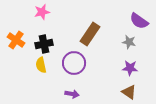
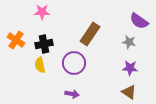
pink star: rotated 14 degrees clockwise
yellow semicircle: moved 1 px left
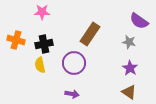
orange cross: rotated 18 degrees counterclockwise
purple star: rotated 28 degrees clockwise
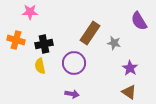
pink star: moved 12 px left
purple semicircle: rotated 24 degrees clockwise
brown rectangle: moved 1 px up
gray star: moved 15 px left, 1 px down
yellow semicircle: moved 1 px down
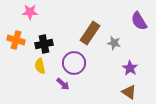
purple arrow: moved 9 px left, 10 px up; rotated 32 degrees clockwise
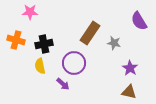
brown triangle: rotated 21 degrees counterclockwise
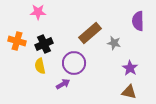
pink star: moved 8 px right
purple semicircle: moved 1 px left; rotated 30 degrees clockwise
brown rectangle: rotated 15 degrees clockwise
orange cross: moved 1 px right, 1 px down
black cross: rotated 12 degrees counterclockwise
purple arrow: rotated 72 degrees counterclockwise
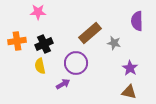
purple semicircle: moved 1 px left
orange cross: rotated 24 degrees counterclockwise
purple circle: moved 2 px right
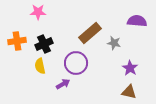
purple semicircle: rotated 96 degrees clockwise
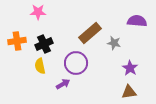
brown triangle: rotated 21 degrees counterclockwise
